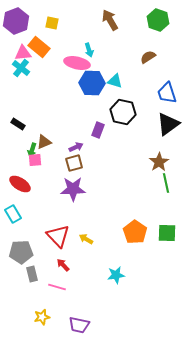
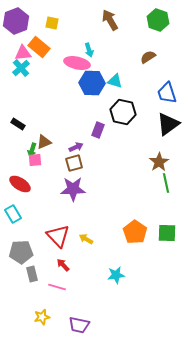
cyan cross: rotated 12 degrees clockwise
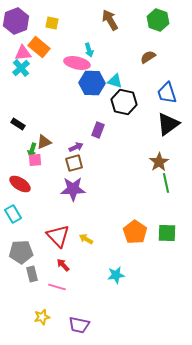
black hexagon: moved 1 px right, 10 px up
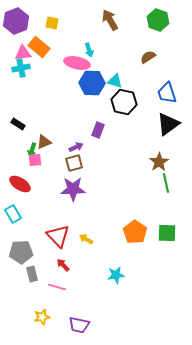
cyan cross: rotated 30 degrees clockwise
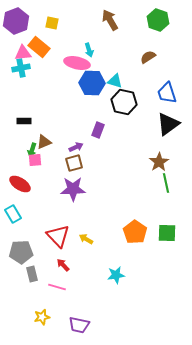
black rectangle: moved 6 px right, 3 px up; rotated 32 degrees counterclockwise
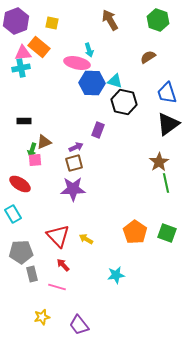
green square: rotated 18 degrees clockwise
purple trapezoid: rotated 40 degrees clockwise
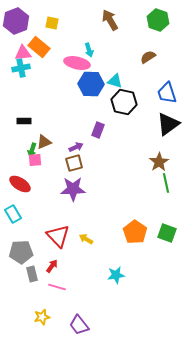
blue hexagon: moved 1 px left, 1 px down
red arrow: moved 11 px left, 1 px down; rotated 80 degrees clockwise
